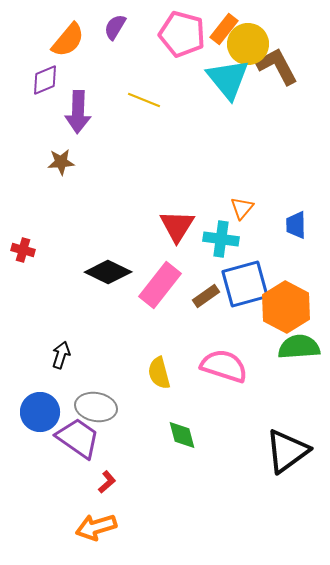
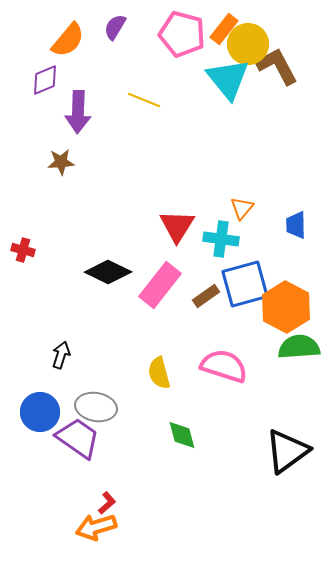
red L-shape: moved 21 px down
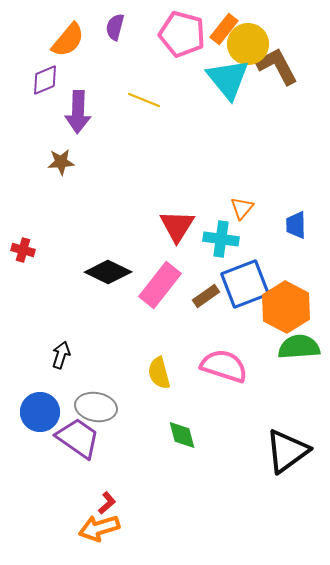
purple semicircle: rotated 16 degrees counterclockwise
blue square: rotated 6 degrees counterclockwise
orange arrow: moved 3 px right, 1 px down
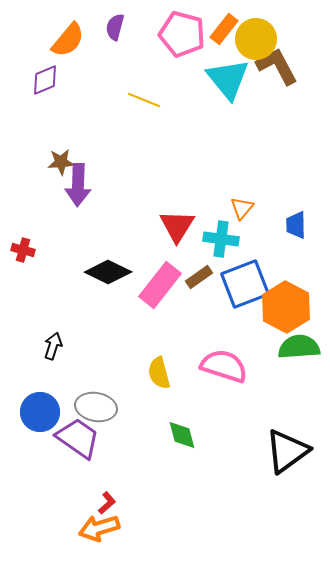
yellow circle: moved 8 px right, 5 px up
purple arrow: moved 73 px down
brown rectangle: moved 7 px left, 19 px up
black arrow: moved 8 px left, 9 px up
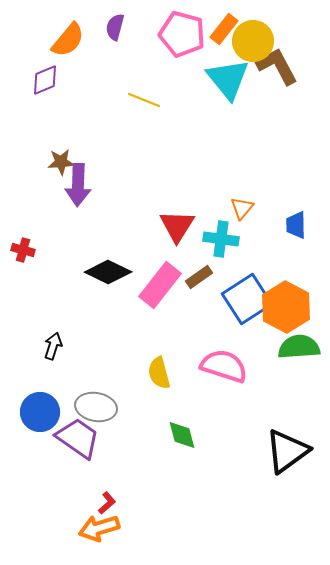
yellow circle: moved 3 px left, 2 px down
blue square: moved 2 px right, 15 px down; rotated 12 degrees counterclockwise
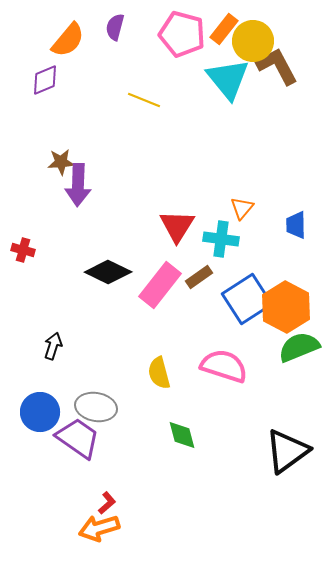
green semicircle: rotated 18 degrees counterclockwise
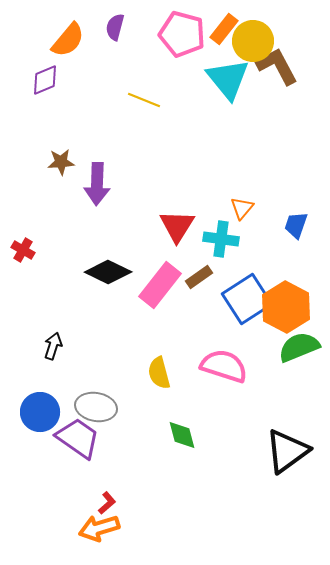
purple arrow: moved 19 px right, 1 px up
blue trapezoid: rotated 20 degrees clockwise
red cross: rotated 15 degrees clockwise
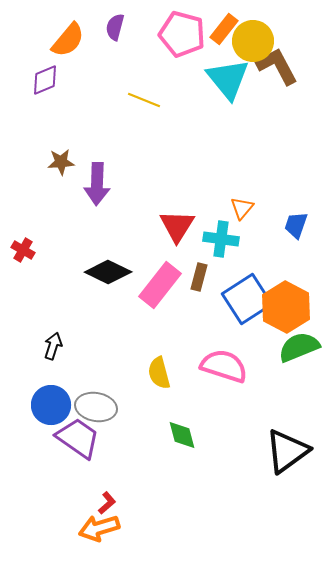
brown rectangle: rotated 40 degrees counterclockwise
blue circle: moved 11 px right, 7 px up
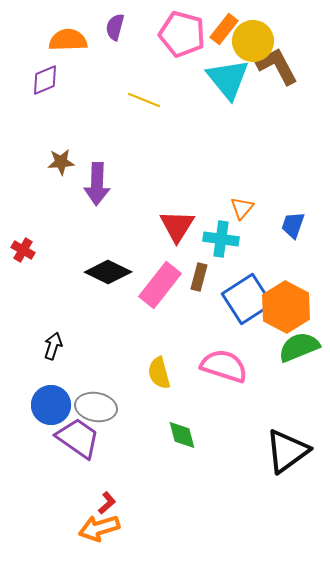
orange semicircle: rotated 132 degrees counterclockwise
blue trapezoid: moved 3 px left
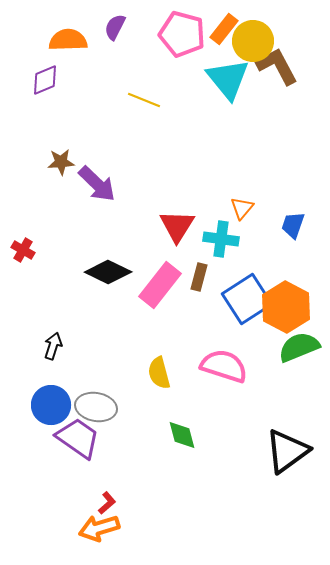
purple semicircle: rotated 12 degrees clockwise
purple arrow: rotated 48 degrees counterclockwise
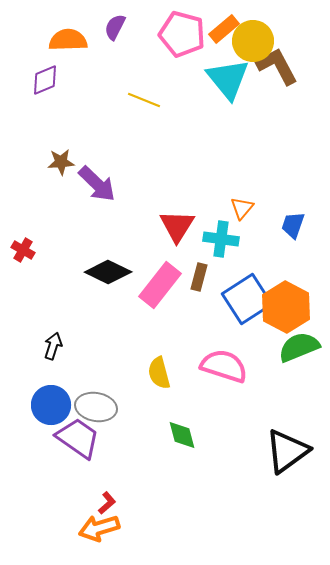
orange rectangle: rotated 12 degrees clockwise
